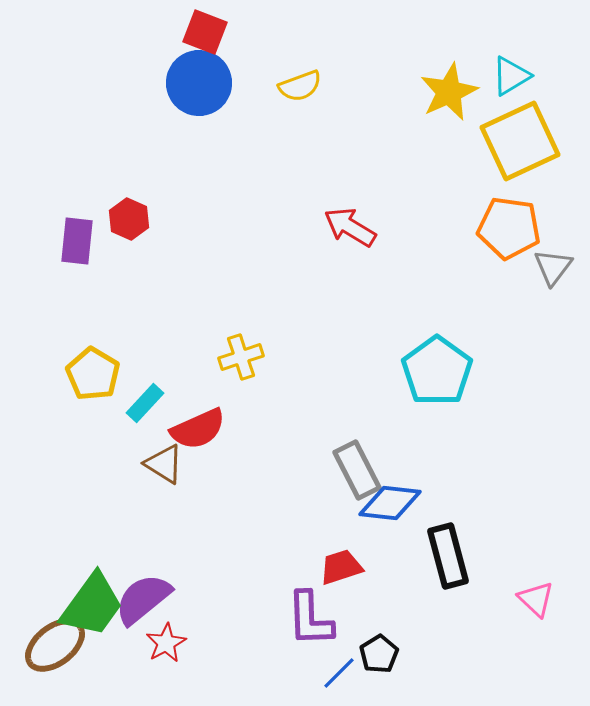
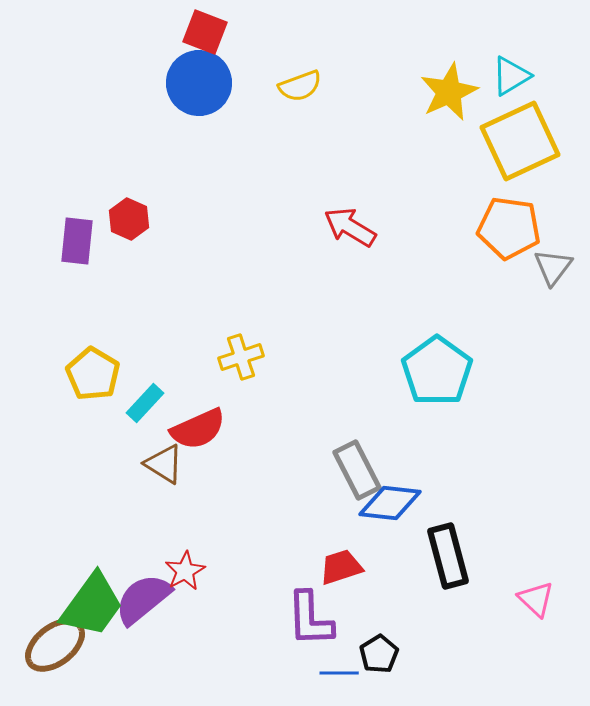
red star: moved 19 px right, 72 px up
blue line: rotated 45 degrees clockwise
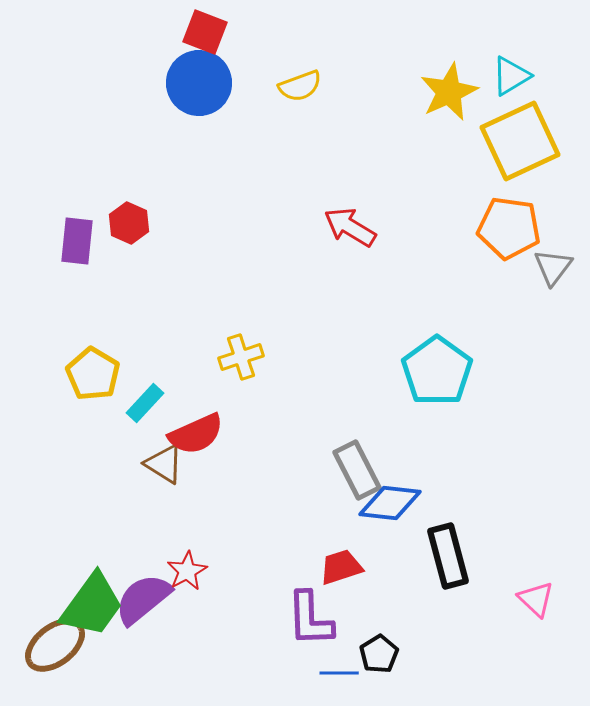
red hexagon: moved 4 px down
red semicircle: moved 2 px left, 5 px down
red star: moved 2 px right
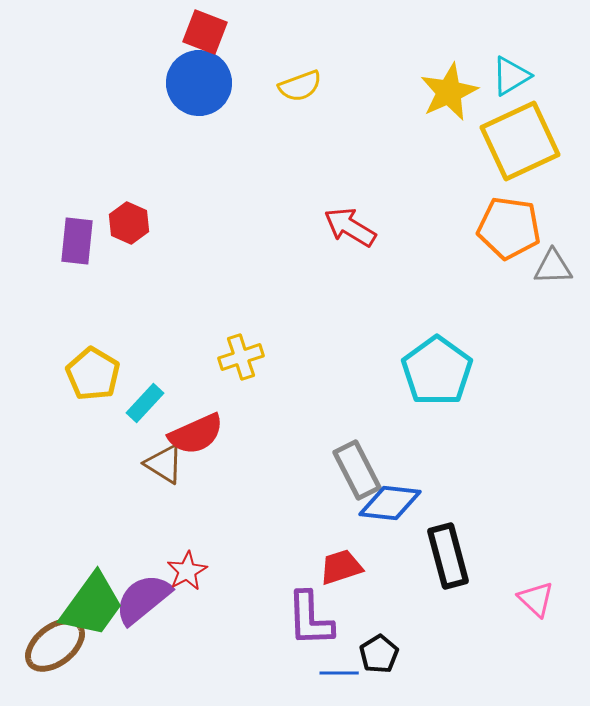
gray triangle: rotated 51 degrees clockwise
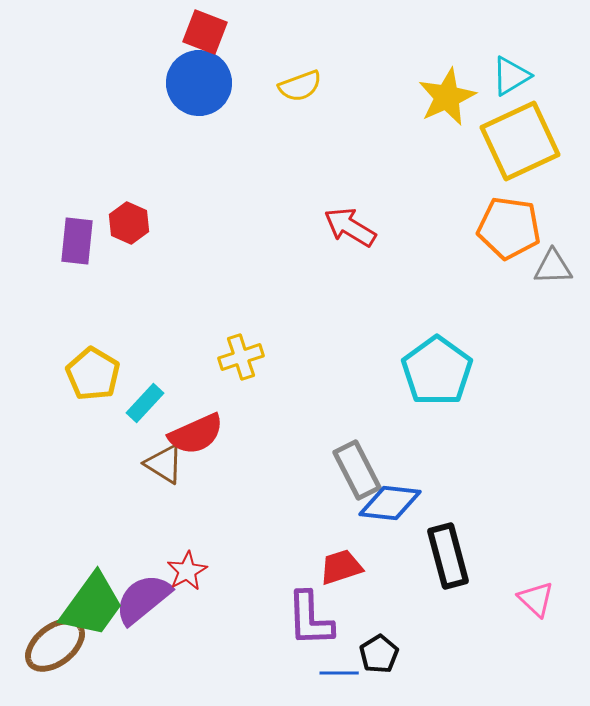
yellow star: moved 2 px left, 5 px down
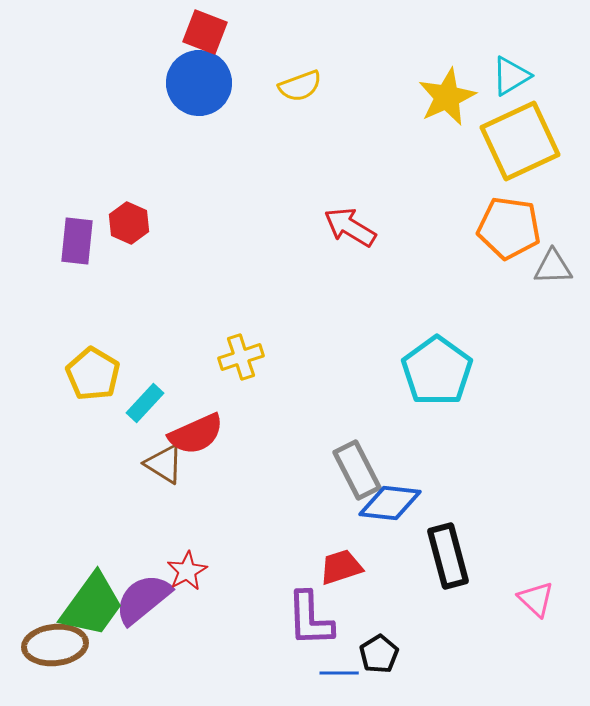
brown ellipse: rotated 32 degrees clockwise
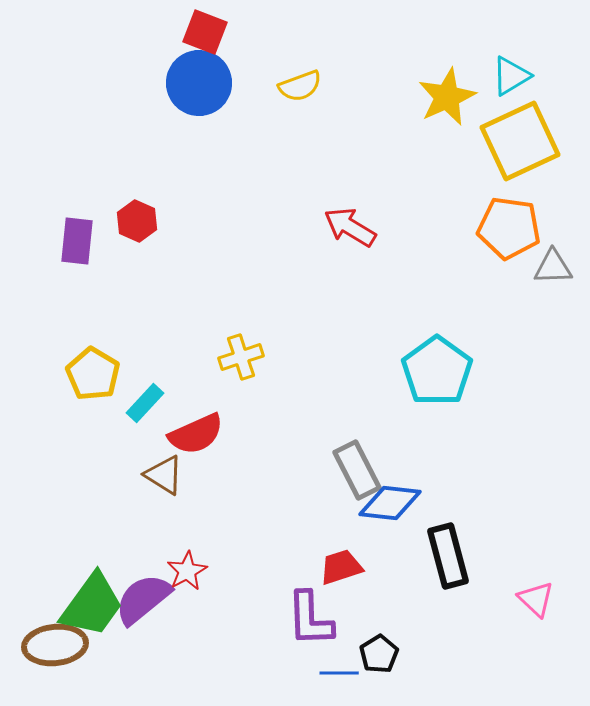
red hexagon: moved 8 px right, 2 px up
brown triangle: moved 11 px down
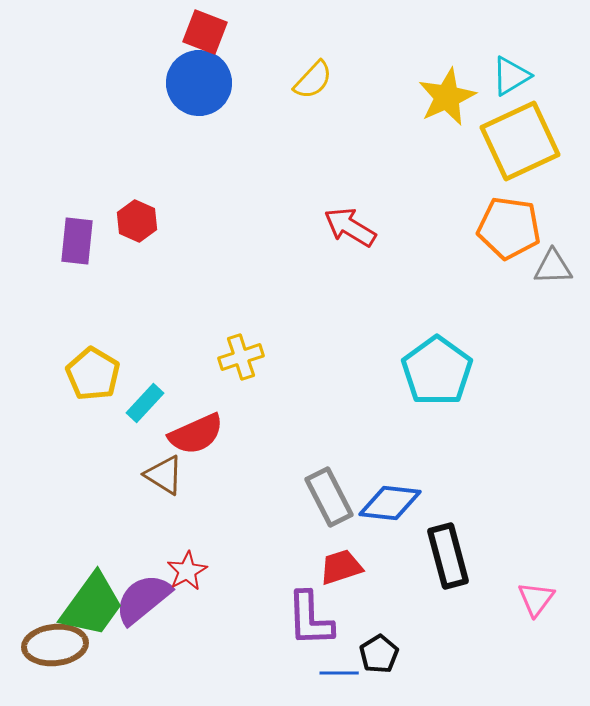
yellow semicircle: moved 13 px right, 6 px up; rotated 27 degrees counterclockwise
gray rectangle: moved 28 px left, 27 px down
pink triangle: rotated 24 degrees clockwise
